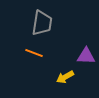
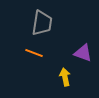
purple triangle: moved 3 px left, 3 px up; rotated 18 degrees clockwise
yellow arrow: rotated 108 degrees clockwise
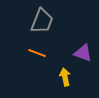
gray trapezoid: moved 2 px up; rotated 12 degrees clockwise
orange line: moved 3 px right
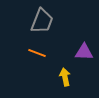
purple triangle: moved 1 px right, 1 px up; rotated 18 degrees counterclockwise
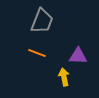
purple triangle: moved 6 px left, 4 px down
yellow arrow: moved 1 px left
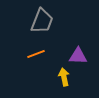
orange line: moved 1 px left, 1 px down; rotated 42 degrees counterclockwise
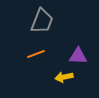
yellow arrow: rotated 90 degrees counterclockwise
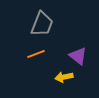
gray trapezoid: moved 3 px down
purple triangle: rotated 36 degrees clockwise
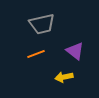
gray trapezoid: rotated 56 degrees clockwise
purple triangle: moved 3 px left, 5 px up
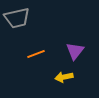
gray trapezoid: moved 25 px left, 6 px up
purple triangle: rotated 30 degrees clockwise
